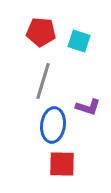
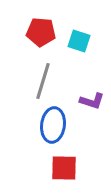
purple L-shape: moved 4 px right, 6 px up
red square: moved 2 px right, 4 px down
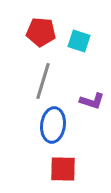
red square: moved 1 px left, 1 px down
